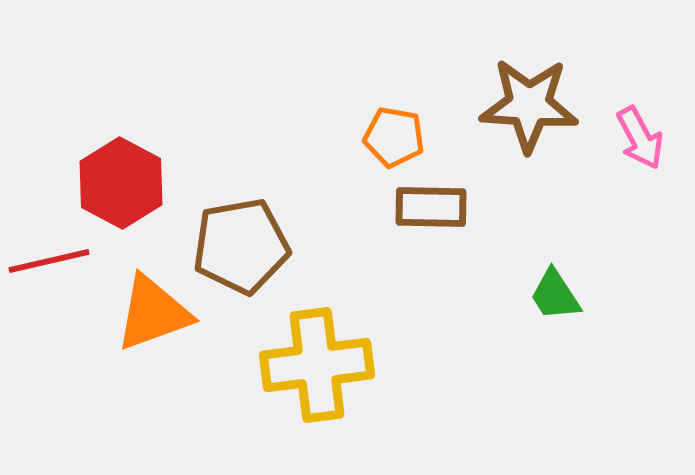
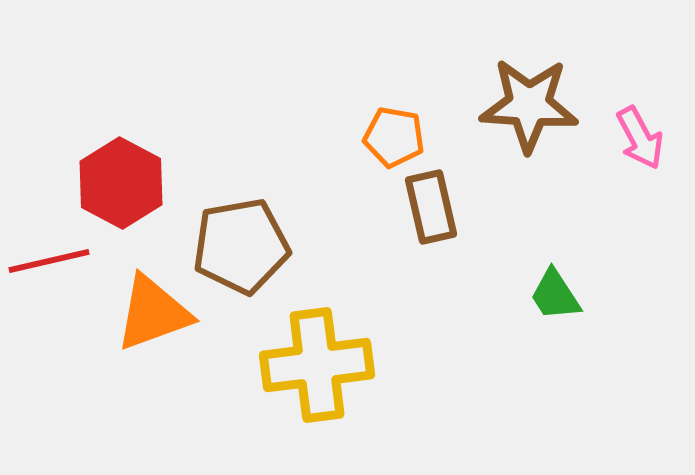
brown rectangle: rotated 76 degrees clockwise
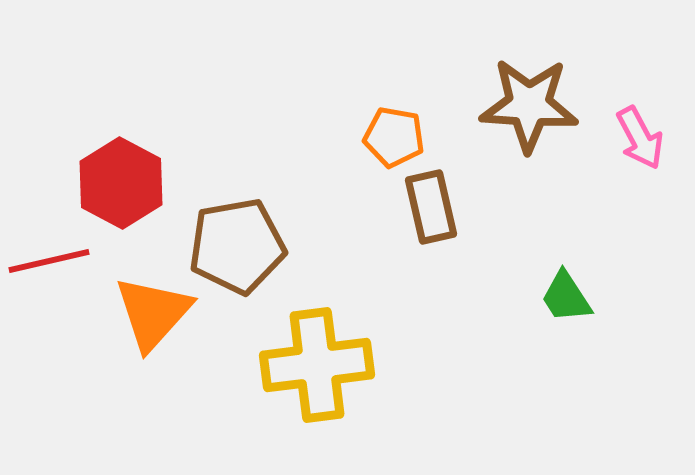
brown pentagon: moved 4 px left
green trapezoid: moved 11 px right, 2 px down
orange triangle: rotated 28 degrees counterclockwise
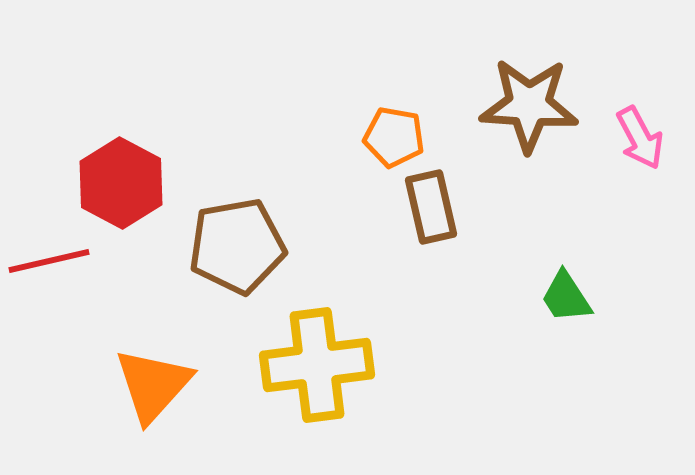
orange triangle: moved 72 px down
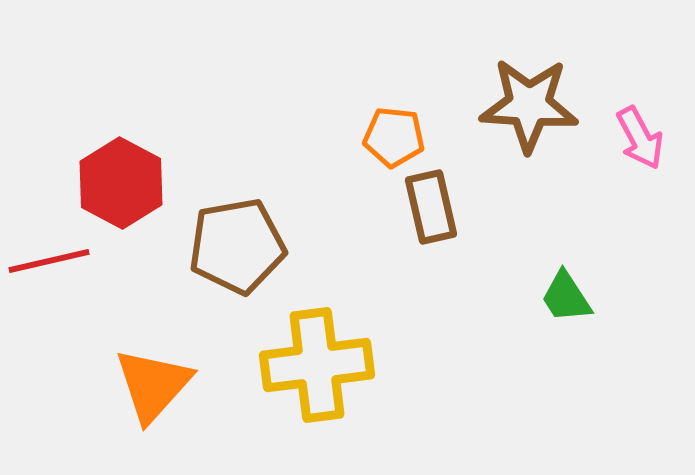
orange pentagon: rotated 4 degrees counterclockwise
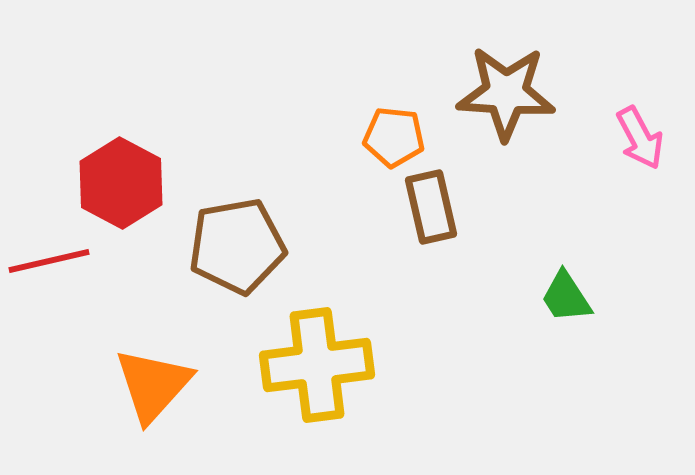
brown star: moved 23 px left, 12 px up
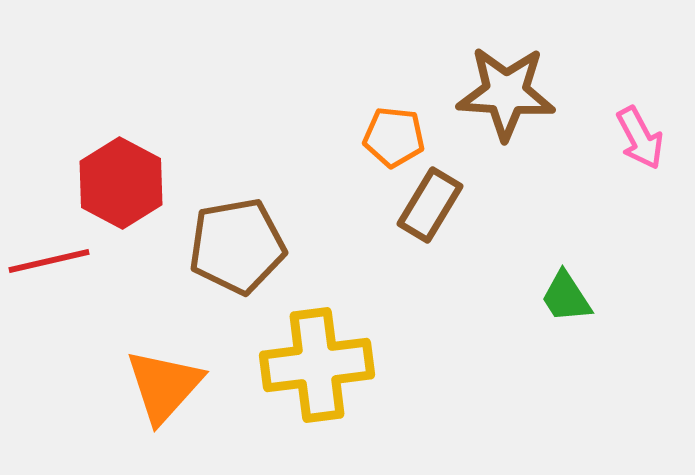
brown rectangle: moved 1 px left, 2 px up; rotated 44 degrees clockwise
orange triangle: moved 11 px right, 1 px down
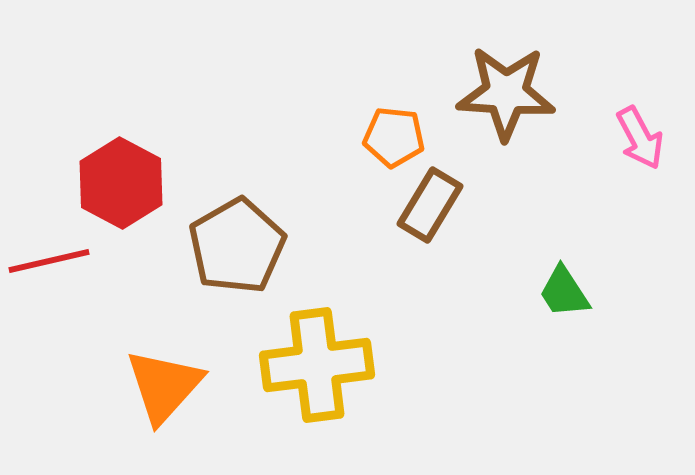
brown pentagon: rotated 20 degrees counterclockwise
green trapezoid: moved 2 px left, 5 px up
